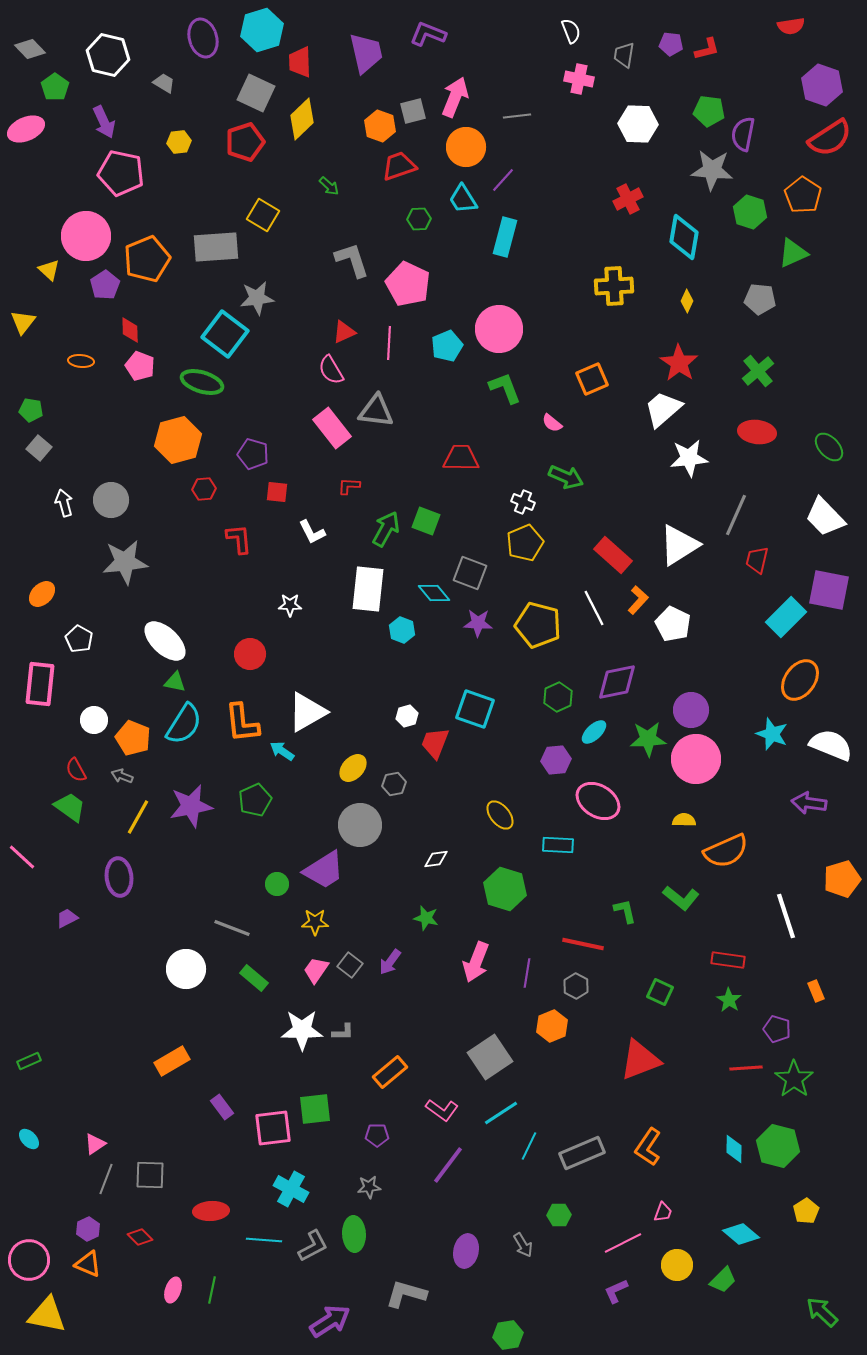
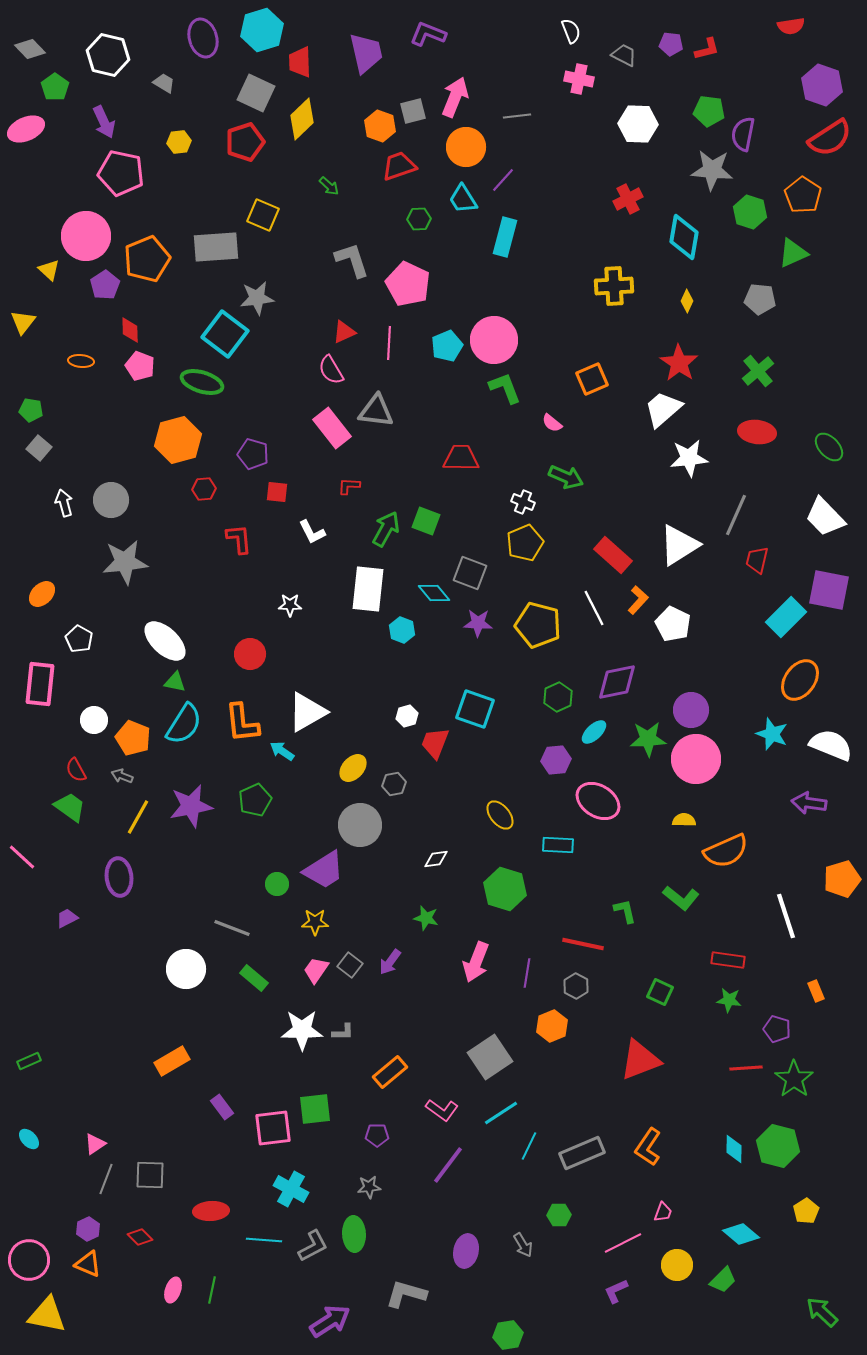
gray trapezoid at (624, 55): rotated 108 degrees clockwise
yellow square at (263, 215): rotated 8 degrees counterclockwise
pink circle at (499, 329): moved 5 px left, 11 px down
green star at (729, 1000): rotated 25 degrees counterclockwise
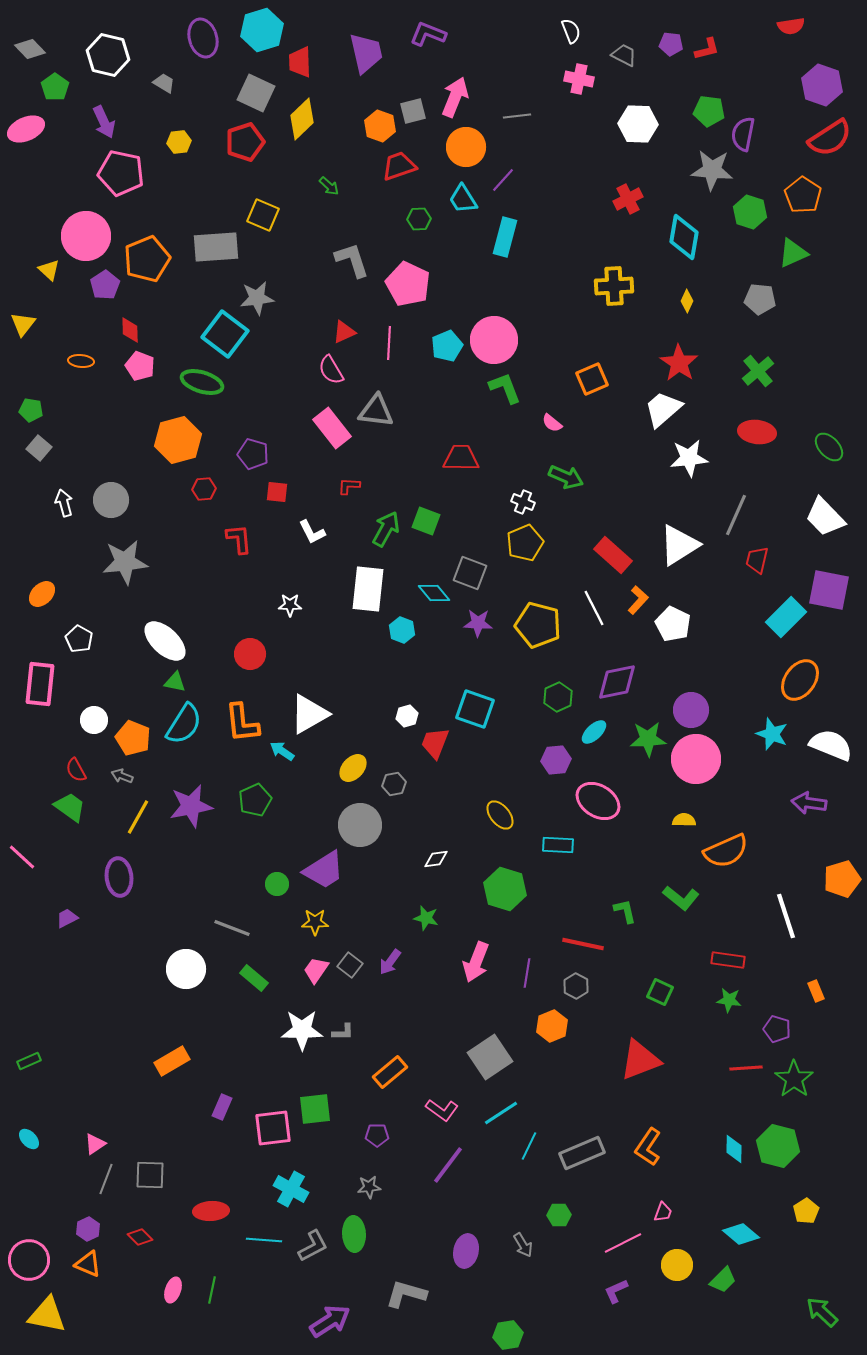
yellow triangle at (23, 322): moved 2 px down
white triangle at (307, 712): moved 2 px right, 2 px down
purple rectangle at (222, 1107): rotated 60 degrees clockwise
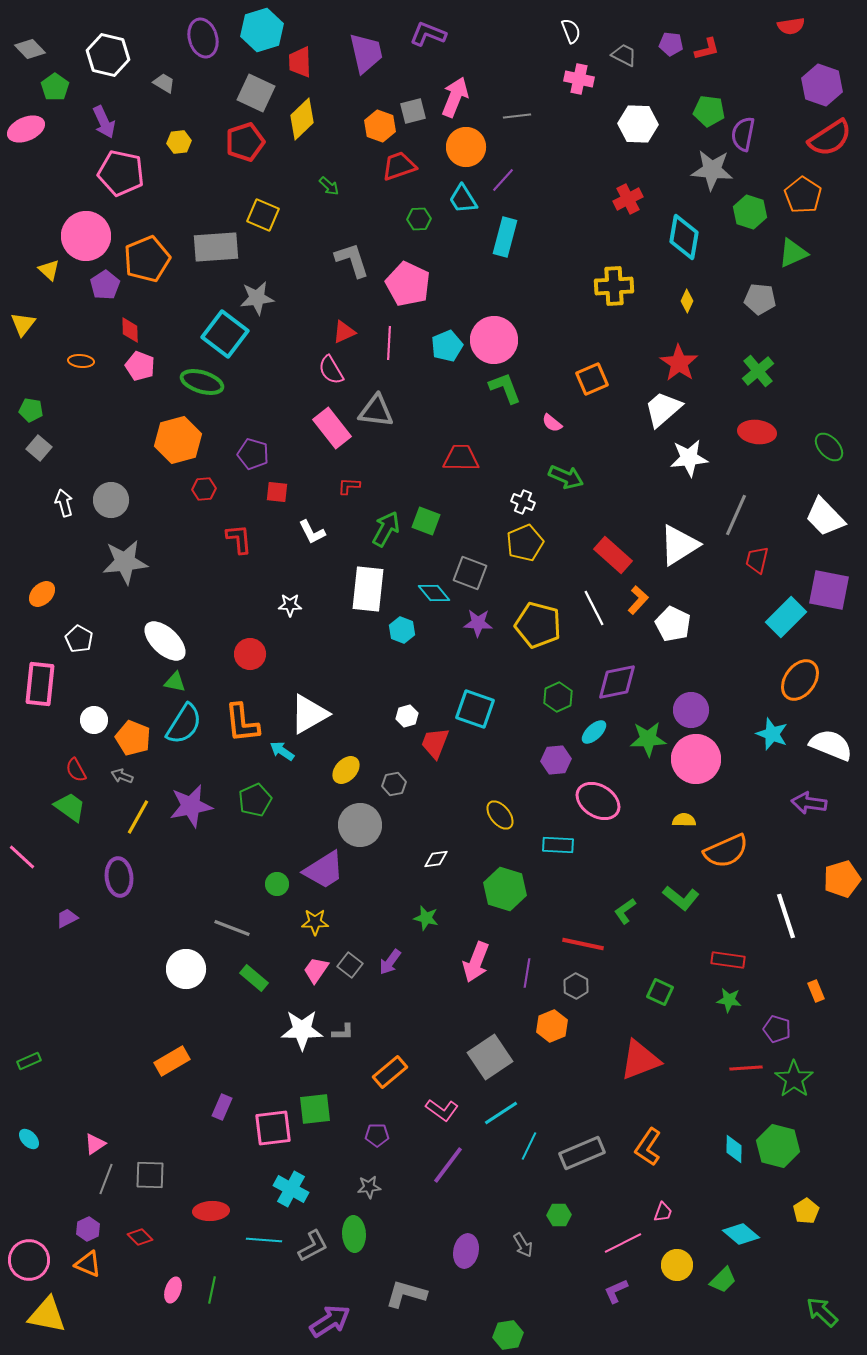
yellow ellipse at (353, 768): moved 7 px left, 2 px down
green L-shape at (625, 911): rotated 112 degrees counterclockwise
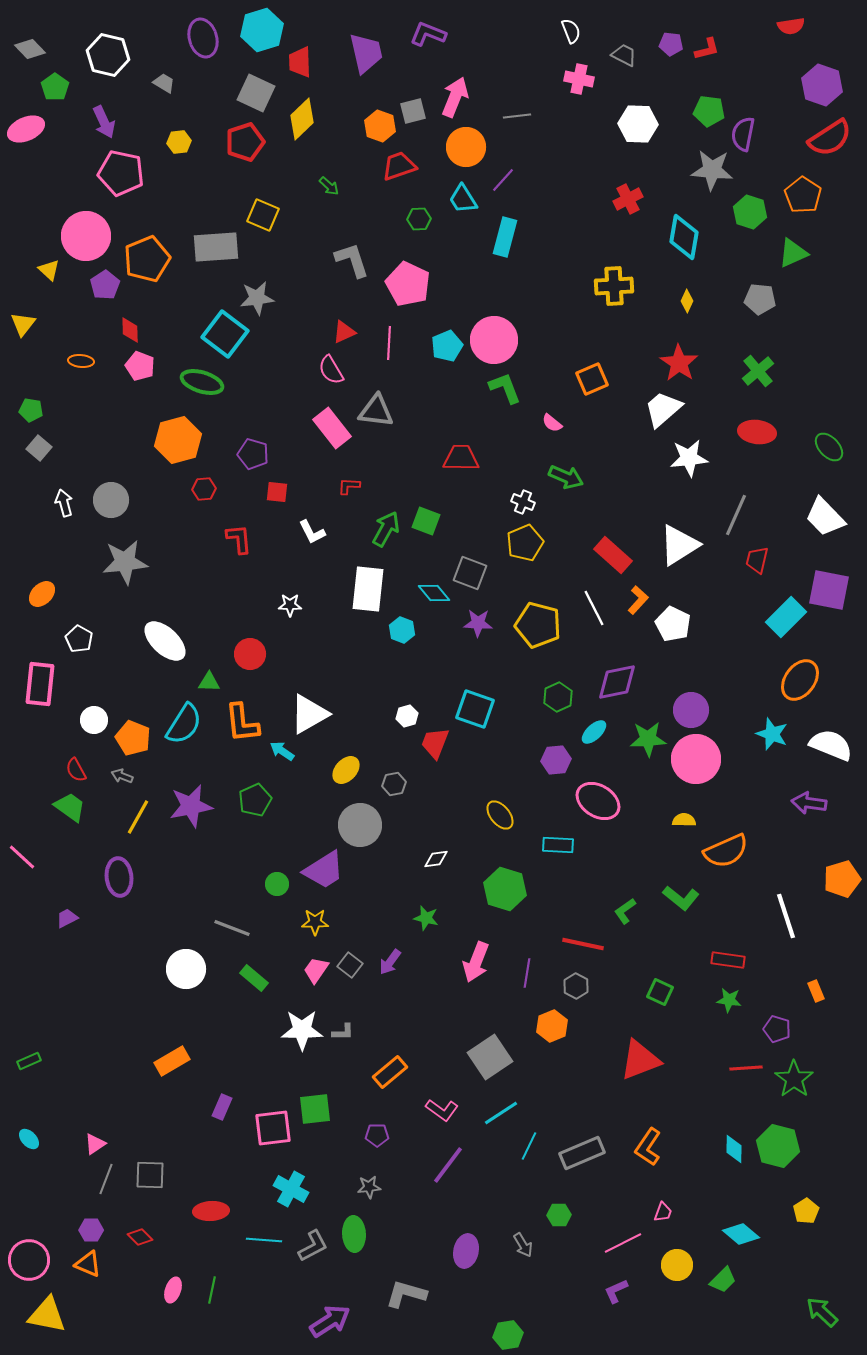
green triangle at (175, 682): moved 34 px right; rotated 10 degrees counterclockwise
purple hexagon at (88, 1229): moved 3 px right, 1 px down; rotated 25 degrees clockwise
